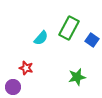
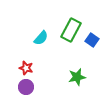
green rectangle: moved 2 px right, 2 px down
purple circle: moved 13 px right
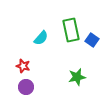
green rectangle: rotated 40 degrees counterclockwise
red star: moved 3 px left, 2 px up
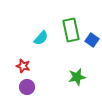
purple circle: moved 1 px right
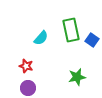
red star: moved 3 px right
purple circle: moved 1 px right, 1 px down
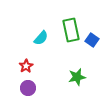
red star: rotated 24 degrees clockwise
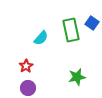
blue square: moved 17 px up
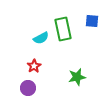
blue square: moved 2 px up; rotated 32 degrees counterclockwise
green rectangle: moved 8 px left, 1 px up
cyan semicircle: rotated 21 degrees clockwise
red star: moved 8 px right
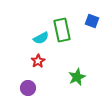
blue square: rotated 16 degrees clockwise
green rectangle: moved 1 px left, 1 px down
red star: moved 4 px right, 5 px up
green star: rotated 12 degrees counterclockwise
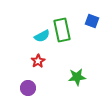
cyan semicircle: moved 1 px right, 2 px up
green star: rotated 18 degrees clockwise
